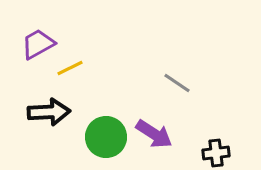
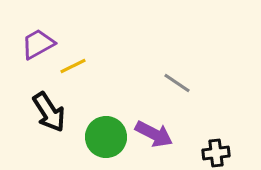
yellow line: moved 3 px right, 2 px up
black arrow: rotated 60 degrees clockwise
purple arrow: rotated 6 degrees counterclockwise
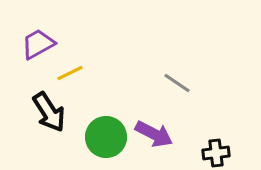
yellow line: moved 3 px left, 7 px down
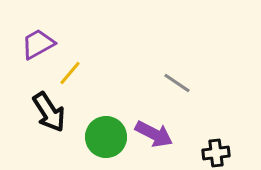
yellow line: rotated 24 degrees counterclockwise
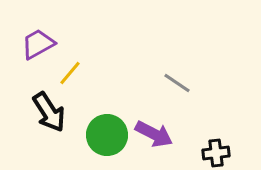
green circle: moved 1 px right, 2 px up
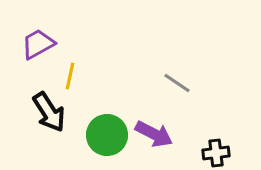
yellow line: moved 3 px down; rotated 28 degrees counterclockwise
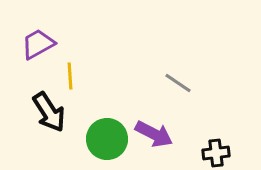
yellow line: rotated 16 degrees counterclockwise
gray line: moved 1 px right
green circle: moved 4 px down
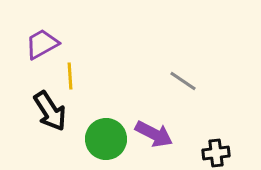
purple trapezoid: moved 4 px right
gray line: moved 5 px right, 2 px up
black arrow: moved 1 px right, 1 px up
green circle: moved 1 px left
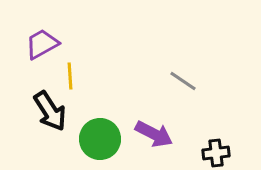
green circle: moved 6 px left
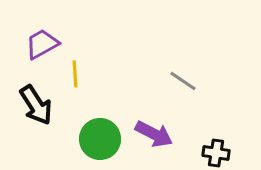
yellow line: moved 5 px right, 2 px up
black arrow: moved 14 px left, 6 px up
black cross: rotated 16 degrees clockwise
